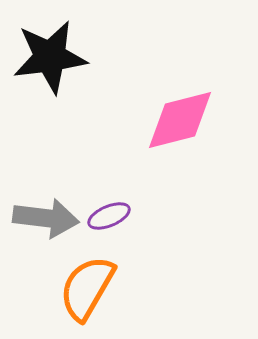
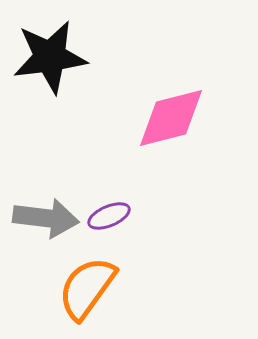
pink diamond: moved 9 px left, 2 px up
orange semicircle: rotated 6 degrees clockwise
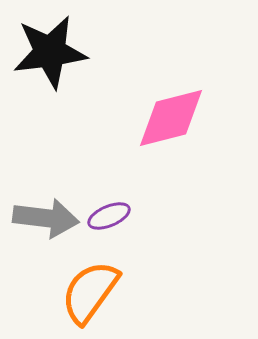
black star: moved 5 px up
orange semicircle: moved 3 px right, 4 px down
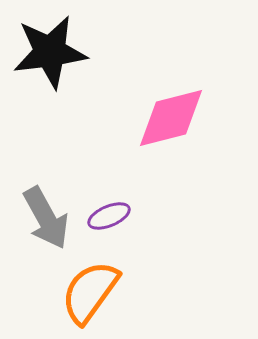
gray arrow: rotated 54 degrees clockwise
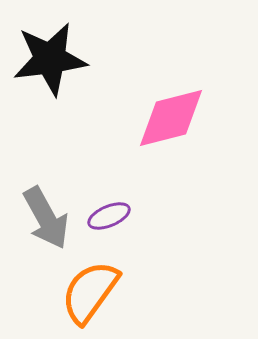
black star: moved 7 px down
